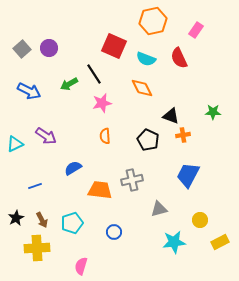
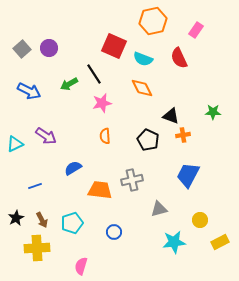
cyan semicircle: moved 3 px left
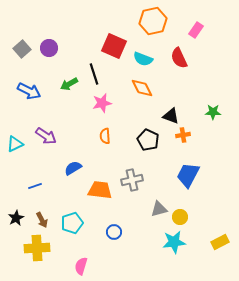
black line: rotated 15 degrees clockwise
yellow circle: moved 20 px left, 3 px up
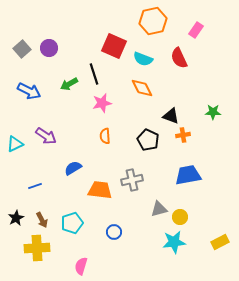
blue trapezoid: rotated 52 degrees clockwise
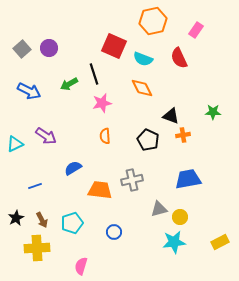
blue trapezoid: moved 4 px down
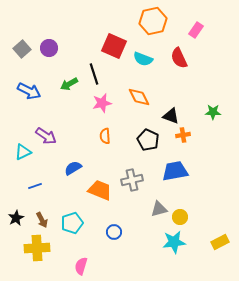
orange diamond: moved 3 px left, 9 px down
cyan triangle: moved 8 px right, 8 px down
blue trapezoid: moved 13 px left, 8 px up
orange trapezoid: rotated 15 degrees clockwise
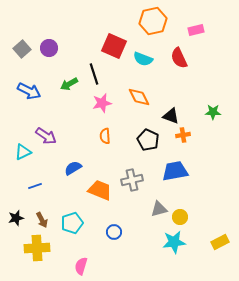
pink rectangle: rotated 42 degrees clockwise
black star: rotated 14 degrees clockwise
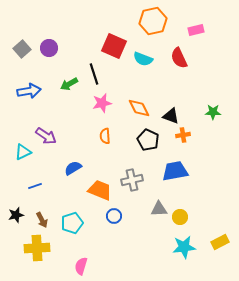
blue arrow: rotated 35 degrees counterclockwise
orange diamond: moved 11 px down
gray triangle: rotated 12 degrees clockwise
black star: moved 3 px up
blue circle: moved 16 px up
cyan star: moved 10 px right, 5 px down
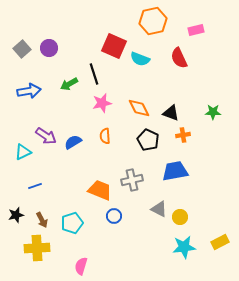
cyan semicircle: moved 3 px left
black triangle: moved 3 px up
blue semicircle: moved 26 px up
gray triangle: rotated 30 degrees clockwise
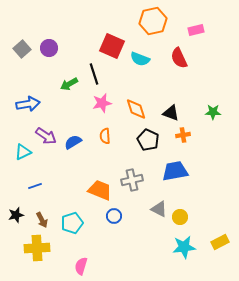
red square: moved 2 px left
blue arrow: moved 1 px left, 13 px down
orange diamond: moved 3 px left, 1 px down; rotated 10 degrees clockwise
